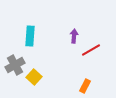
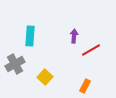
gray cross: moved 1 px up
yellow square: moved 11 px right
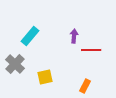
cyan rectangle: rotated 36 degrees clockwise
red line: rotated 30 degrees clockwise
gray cross: rotated 18 degrees counterclockwise
yellow square: rotated 35 degrees clockwise
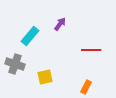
purple arrow: moved 14 px left, 12 px up; rotated 32 degrees clockwise
gray cross: rotated 24 degrees counterclockwise
orange rectangle: moved 1 px right, 1 px down
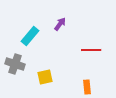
orange rectangle: moved 1 px right; rotated 32 degrees counterclockwise
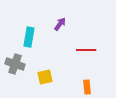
cyan rectangle: moved 1 px left, 1 px down; rotated 30 degrees counterclockwise
red line: moved 5 px left
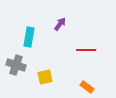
gray cross: moved 1 px right, 1 px down
orange rectangle: rotated 48 degrees counterclockwise
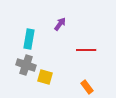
cyan rectangle: moved 2 px down
gray cross: moved 10 px right
yellow square: rotated 28 degrees clockwise
orange rectangle: rotated 16 degrees clockwise
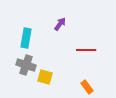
cyan rectangle: moved 3 px left, 1 px up
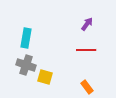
purple arrow: moved 27 px right
